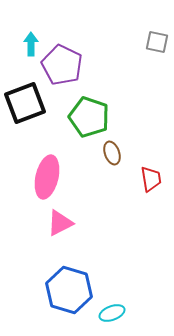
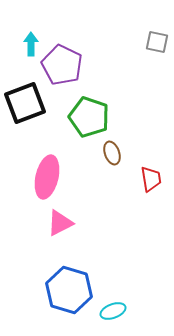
cyan ellipse: moved 1 px right, 2 px up
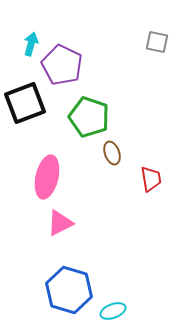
cyan arrow: rotated 15 degrees clockwise
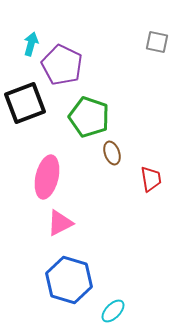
blue hexagon: moved 10 px up
cyan ellipse: rotated 25 degrees counterclockwise
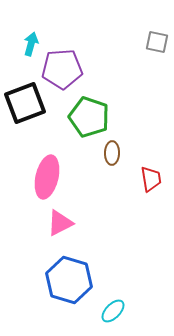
purple pentagon: moved 4 px down; rotated 30 degrees counterclockwise
brown ellipse: rotated 20 degrees clockwise
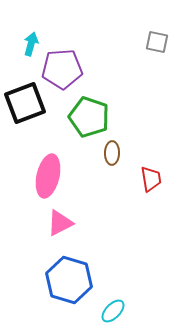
pink ellipse: moved 1 px right, 1 px up
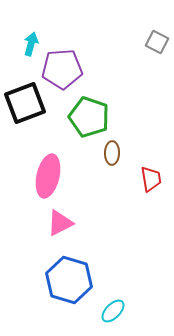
gray square: rotated 15 degrees clockwise
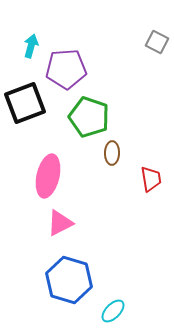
cyan arrow: moved 2 px down
purple pentagon: moved 4 px right
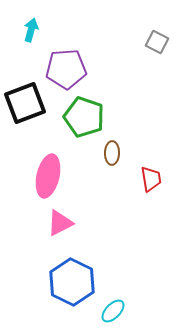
cyan arrow: moved 16 px up
green pentagon: moved 5 px left
blue hexagon: moved 3 px right, 2 px down; rotated 9 degrees clockwise
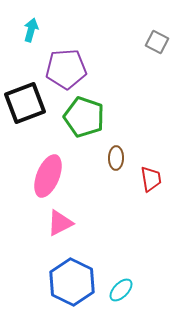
brown ellipse: moved 4 px right, 5 px down
pink ellipse: rotated 9 degrees clockwise
cyan ellipse: moved 8 px right, 21 px up
